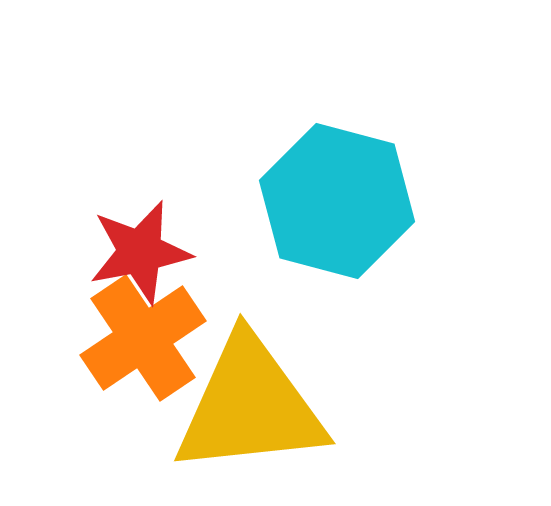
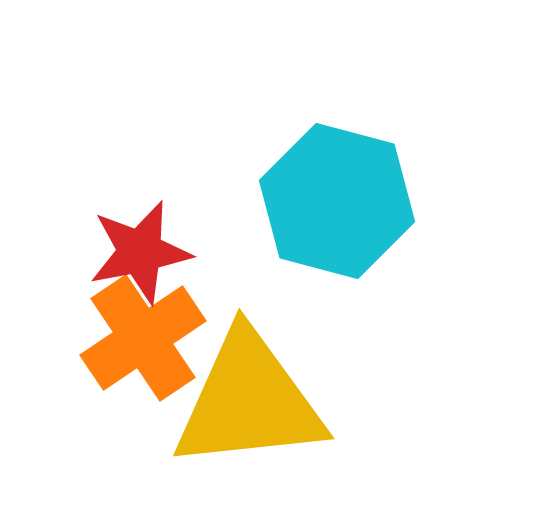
yellow triangle: moved 1 px left, 5 px up
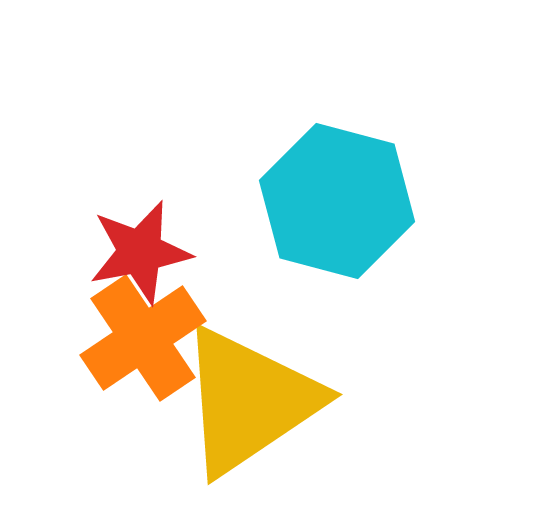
yellow triangle: rotated 28 degrees counterclockwise
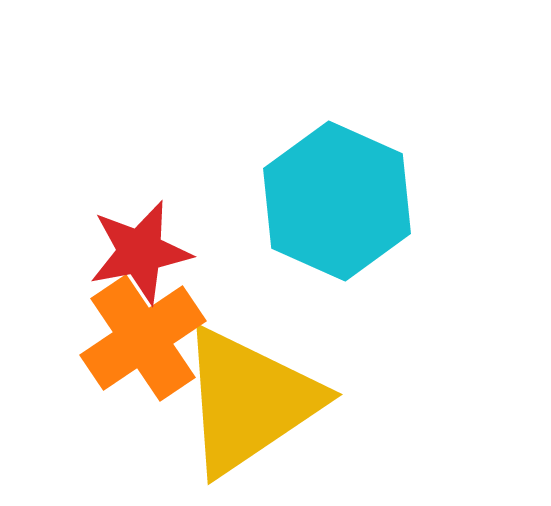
cyan hexagon: rotated 9 degrees clockwise
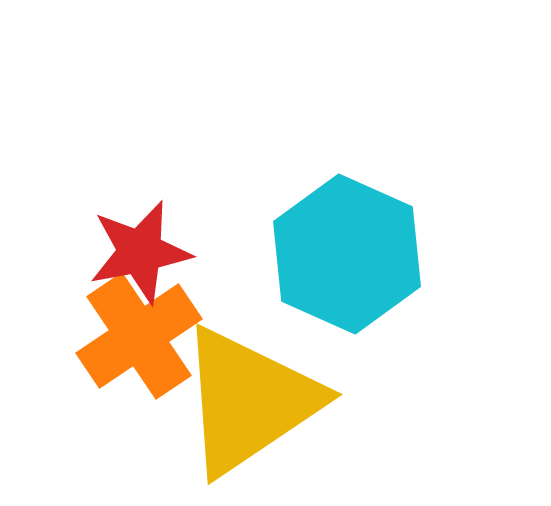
cyan hexagon: moved 10 px right, 53 px down
orange cross: moved 4 px left, 2 px up
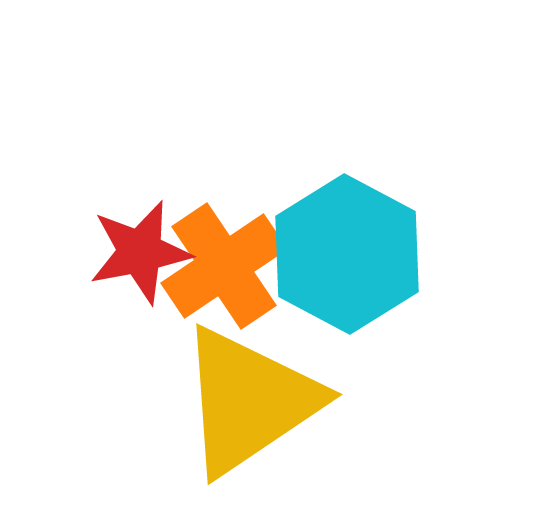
cyan hexagon: rotated 4 degrees clockwise
orange cross: moved 85 px right, 70 px up
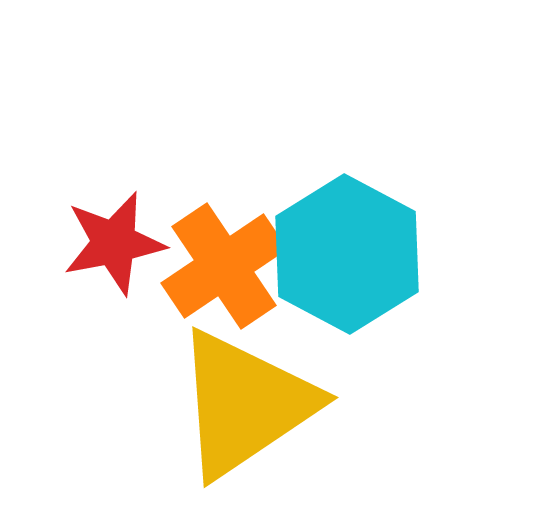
red star: moved 26 px left, 9 px up
yellow triangle: moved 4 px left, 3 px down
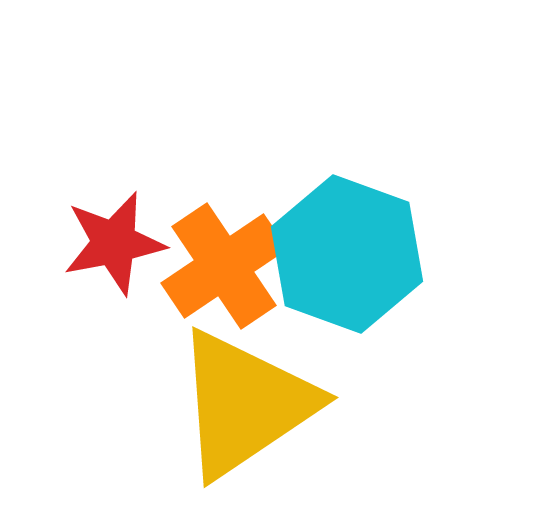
cyan hexagon: rotated 8 degrees counterclockwise
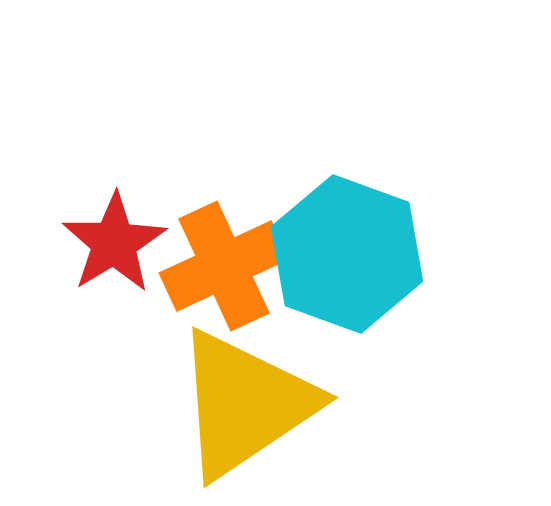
red star: rotated 20 degrees counterclockwise
orange cross: rotated 9 degrees clockwise
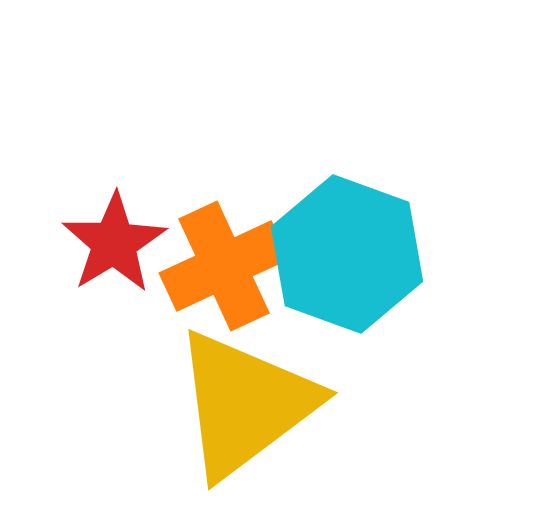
yellow triangle: rotated 3 degrees counterclockwise
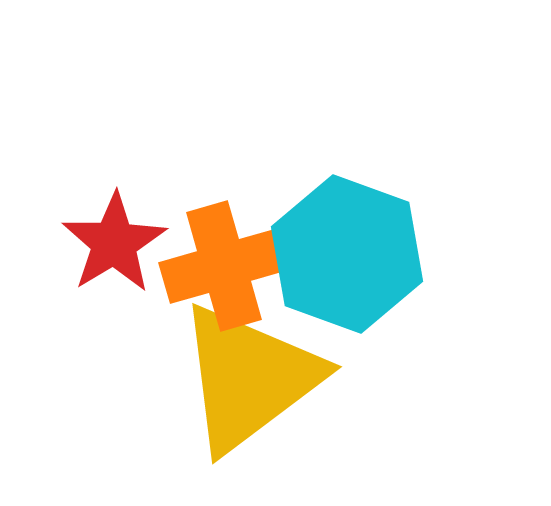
orange cross: rotated 9 degrees clockwise
yellow triangle: moved 4 px right, 26 px up
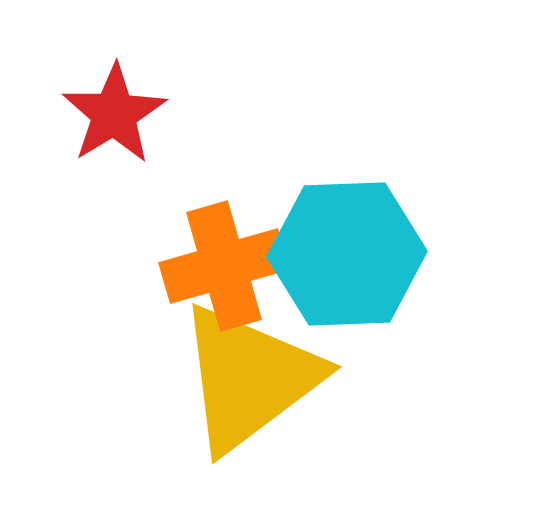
red star: moved 129 px up
cyan hexagon: rotated 22 degrees counterclockwise
